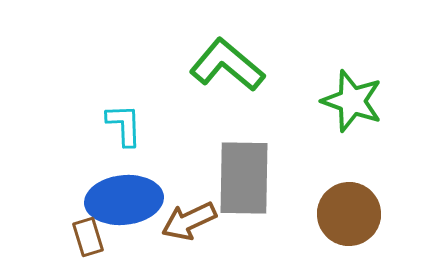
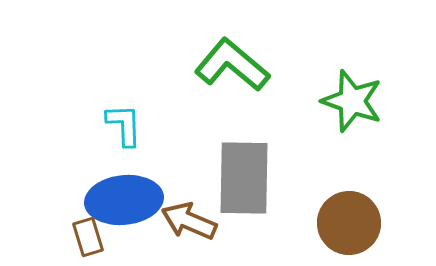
green L-shape: moved 5 px right
brown circle: moved 9 px down
brown arrow: rotated 48 degrees clockwise
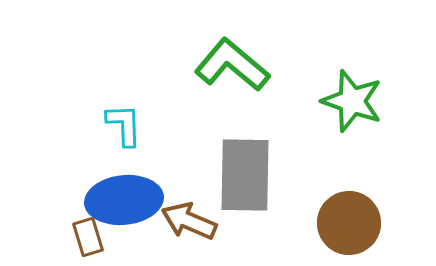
gray rectangle: moved 1 px right, 3 px up
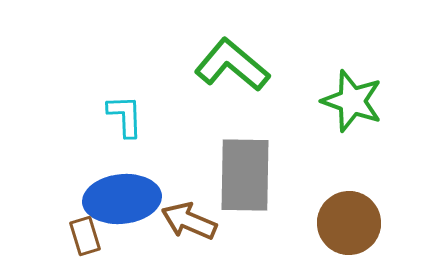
cyan L-shape: moved 1 px right, 9 px up
blue ellipse: moved 2 px left, 1 px up
brown rectangle: moved 3 px left, 1 px up
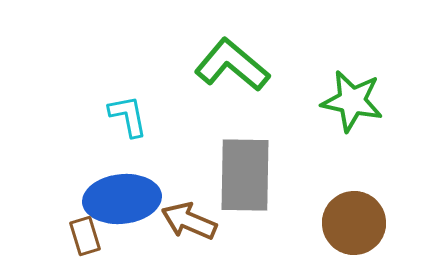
green star: rotated 8 degrees counterclockwise
cyan L-shape: moved 3 px right; rotated 9 degrees counterclockwise
brown circle: moved 5 px right
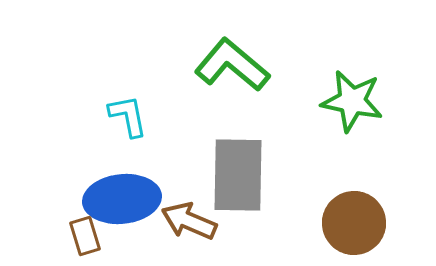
gray rectangle: moved 7 px left
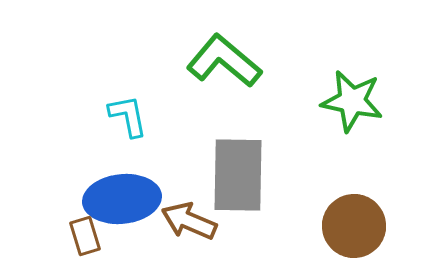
green L-shape: moved 8 px left, 4 px up
brown circle: moved 3 px down
